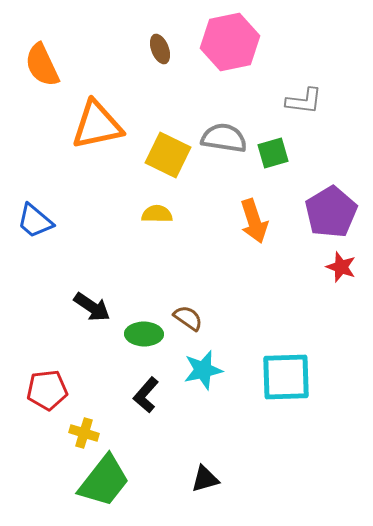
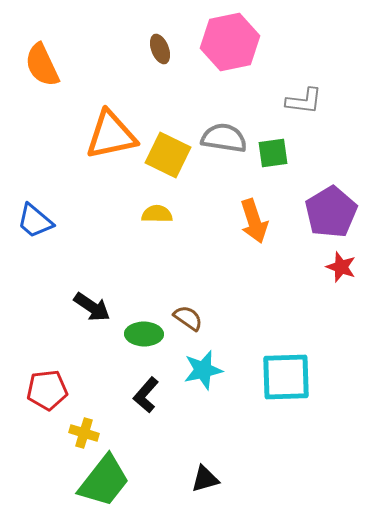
orange triangle: moved 14 px right, 10 px down
green square: rotated 8 degrees clockwise
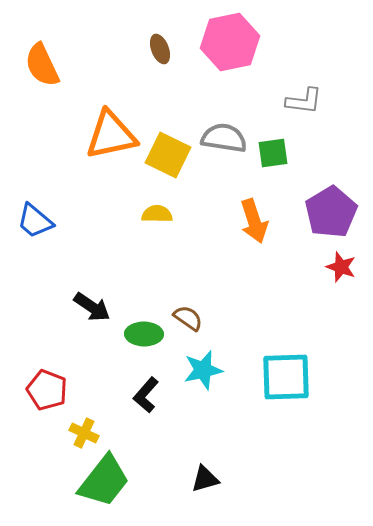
red pentagon: rotated 27 degrees clockwise
yellow cross: rotated 8 degrees clockwise
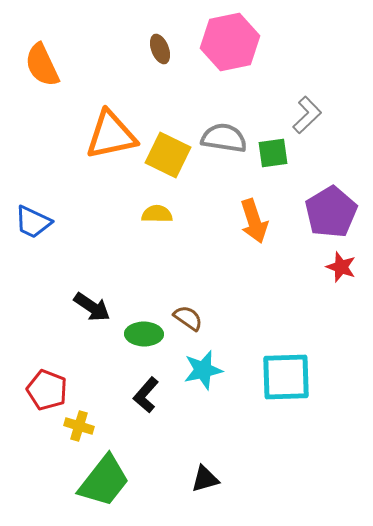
gray L-shape: moved 3 px right, 14 px down; rotated 51 degrees counterclockwise
blue trapezoid: moved 2 px left, 1 px down; rotated 15 degrees counterclockwise
yellow cross: moved 5 px left, 7 px up; rotated 8 degrees counterclockwise
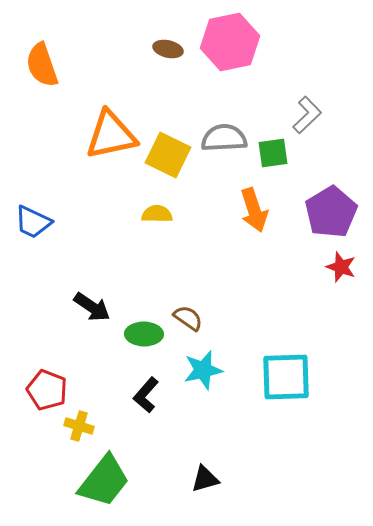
brown ellipse: moved 8 px right; rotated 56 degrees counterclockwise
orange semicircle: rotated 6 degrees clockwise
gray semicircle: rotated 12 degrees counterclockwise
orange arrow: moved 11 px up
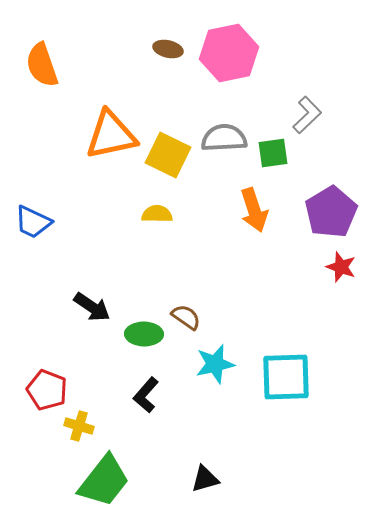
pink hexagon: moved 1 px left, 11 px down
brown semicircle: moved 2 px left, 1 px up
cyan star: moved 12 px right, 6 px up
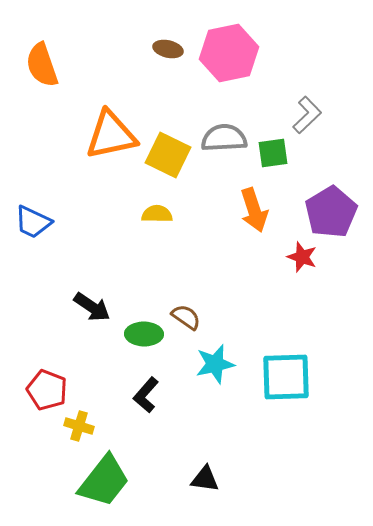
red star: moved 39 px left, 10 px up
black triangle: rotated 24 degrees clockwise
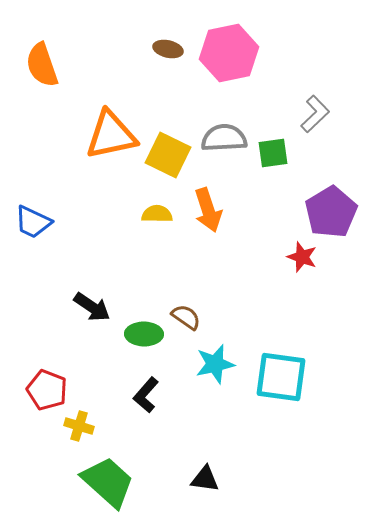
gray L-shape: moved 8 px right, 1 px up
orange arrow: moved 46 px left
cyan square: moved 5 px left; rotated 10 degrees clockwise
green trapezoid: moved 4 px right, 1 px down; rotated 86 degrees counterclockwise
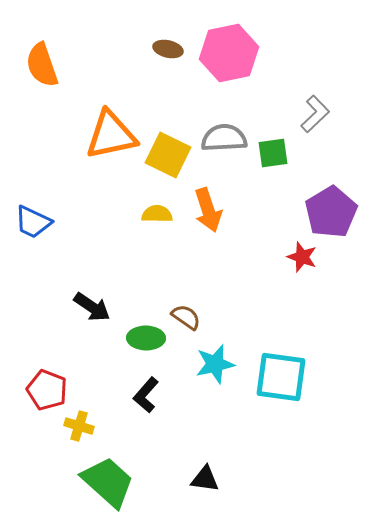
green ellipse: moved 2 px right, 4 px down
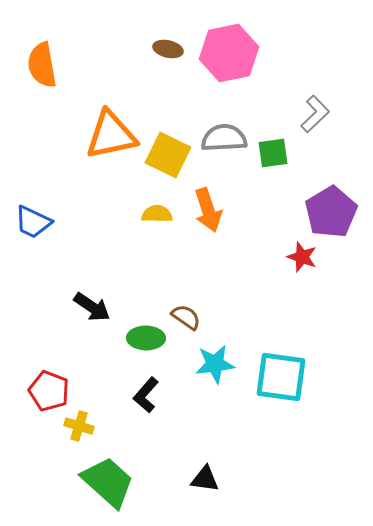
orange semicircle: rotated 9 degrees clockwise
cyan star: rotated 6 degrees clockwise
red pentagon: moved 2 px right, 1 px down
